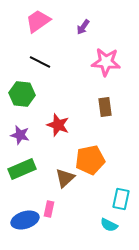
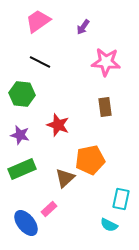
pink rectangle: rotated 35 degrees clockwise
blue ellipse: moved 1 px right, 3 px down; rotated 68 degrees clockwise
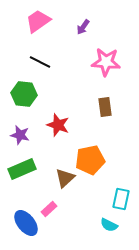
green hexagon: moved 2 px right
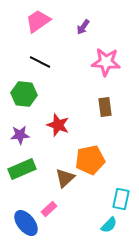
purple star: rotated 18 degrees counterclockwise
cyan semicircle: rotated 72 degrees counterclockwise
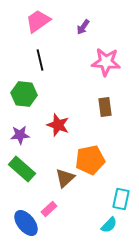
black line: moved 2 px up; rotated 50 degrees clockwise
green rectangle: rotated 64 degrees clockwise
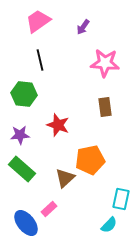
pink star: moved 1 px left, 1 px down
